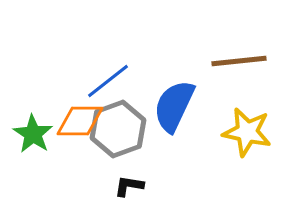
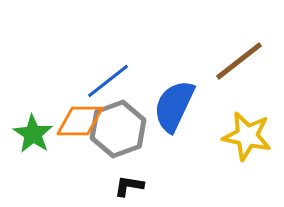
brown line: rotated 32 degrees counterclockwise
yellow star: moved 4 px down
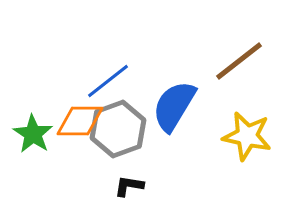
blue semicircle: rotated 6 degrees clockwise
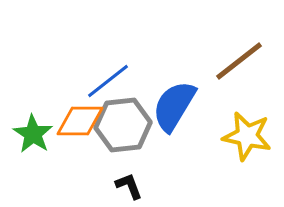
gray hexagon: moved 5 px right, 4 px up; rotated 14 degrees clockwise
black L-shape: rotated 60 degrees clockwise
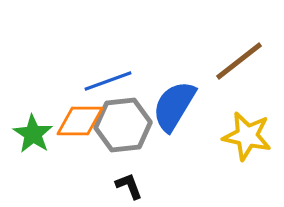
blue line: rotated 18 degrees clockwise
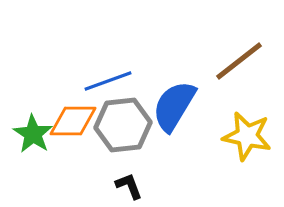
orange diamond: moved 7 px left
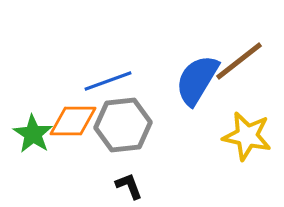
blue semicircle: moved 23 px right, 26 px up
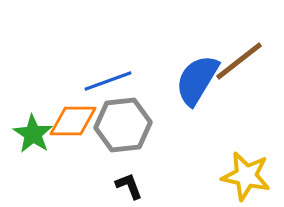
yellow star: moved 1 px left, 40 px down
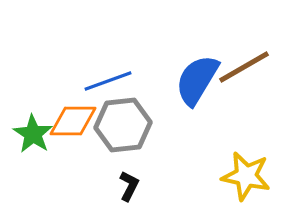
brown line: moved 5 px right, 6 px down; rotated 8 degrees clockwise
black L-shape: rotated 48 degrees clockwise
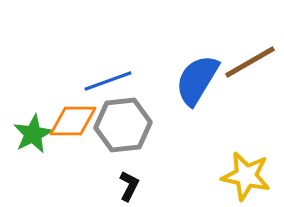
brown line: moved 6 px right, 5 px up
green star: rotated 12 degrees clockwise
